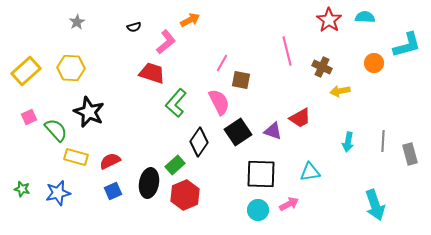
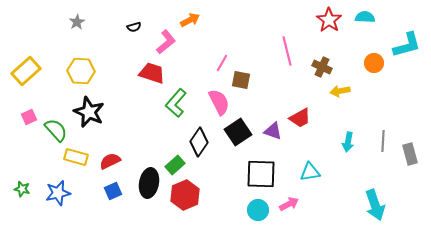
yellow hexagon at (71, 68): moved 10 px right, 3 px down
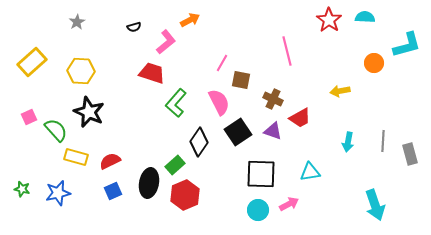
brown cross at (322, 67): moved 49 px left, 32 px down
yellow rectangle at (26, 71): moved 6 px right, 9 px up
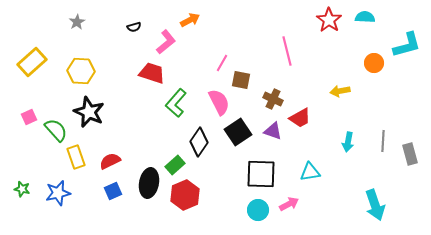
yellow rectangle at (76, 157): rotated 55 degrees clockwise
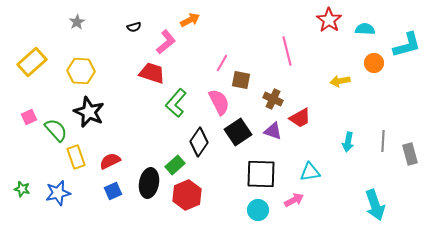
cyan semicircle at (365, 17): moved 12 px down
yellow arrow at (340, 91): moved 10 px up
red hexagon at (185, 195): moved 2 px right
pink arrow at (289, 204): moved 5 px right, 4 px up
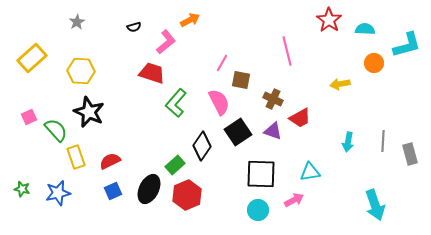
yellow rectangle at (32, 62): moved 4 px up
yellow arrow at (340, 81): moved 3 px down
black diamond at (199, 142): moved 3 px right, 4 px down
black ellipse at (149, 183): moved 6 px down; rotated 16 degrees clockwise
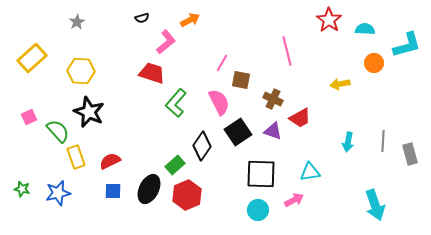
black semicircle at (134, 27): moved 8 px right, 9 px up
green semicircle at (56, 130): moved 2 px right, 1 px down
blue square at (113, 191): rotated 24 degrees clockwise
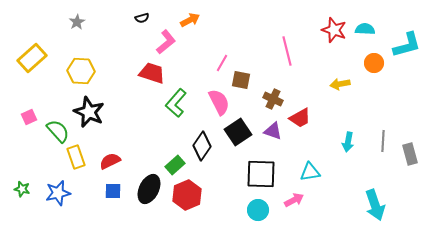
red star at (329, 20): moved 5 px right, 10 px down; rotated 15 degrees counterclockwise
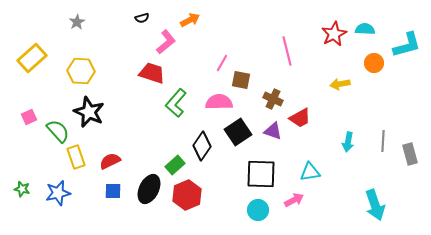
red star at (334, 30): moved 4 px down; rotated 25 degrees clockwise
pink semicircle at (219, 102): rotated 64 degrees counterclockwise
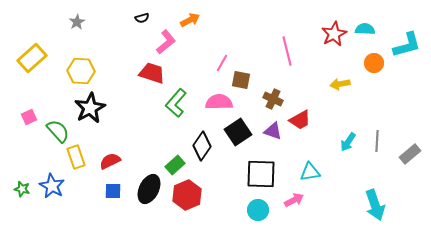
black star at (89, 112): moved 1 px right, 4 px up; rotated 20 degrees clockwise
red trapezoid at (300, 118): moved 2 px down
gray line at (383, 141): moved 6 px left
cyan arrow at (348, 142): rotated 24 degrees clockwise
gray rectangle at (410, 154): rotated 65 degrees clockwise
blue star at (58, 193): moved 6 px left, 7 px up; rotated 30 degrees counterclockwise
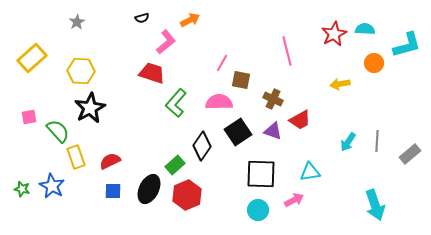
pink square at (29, 117): rotated 14 degrees clockwise
